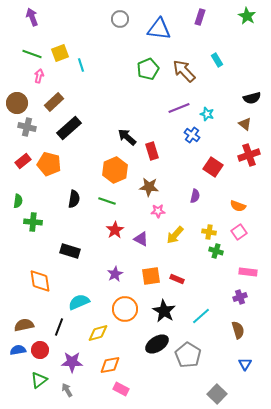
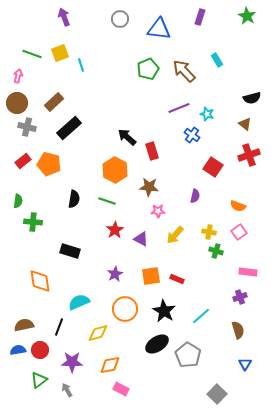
purple arrow at (32, 17): moved 32 px right
pink arrow at (39, 76): moved 21 px left
orange hexagon at (115, 170): rotated 10 degrees counterclockwise
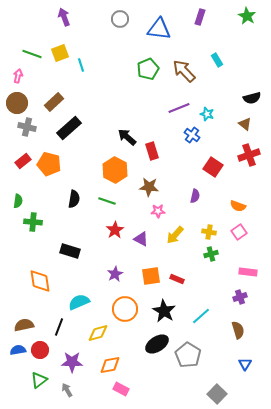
green cross at (216, 251): moved 5 px left, 3 px down; rotated 32 degrees counterclockwise
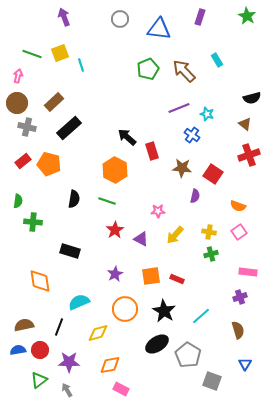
red square at (213, 167): moved 7 px down
brown star at (149, 187): moved 33 px right, 19 px up
purple star at (72, 362): moved 3 px left
gray square at (217, 394): moved 5 px left, 13 px up; rotated 24 degrees counterclockwise
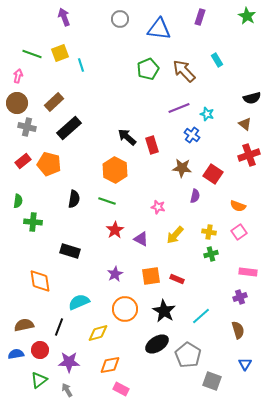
red rectangle at (152, 151): moved 6 px up
pink star at (158, 211): moved 4 px up; rotated 16 degrees clockwise
blue semicircle at (18, 350): moved 2 px left, 4 px down
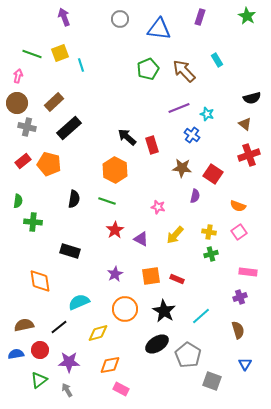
black line at (59, 327): rotated 30 degrees clockwise
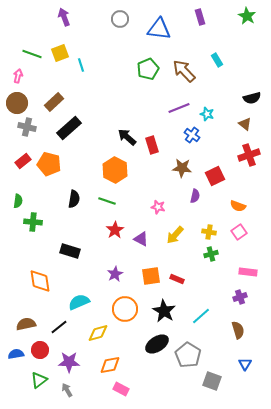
purple rectangle at (200, 17): rotated 35 degrees counterclockwise
red square at (213, 174): moved 2 px right, 2 px down; rotated 30 degrees clockwise
brown semicircle at (24, 325): moved 2 px right, 1 px up
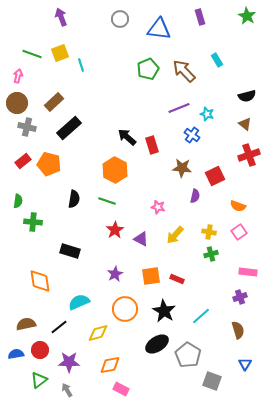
purple arrow at (64, 17): moved 3 px left
black semicircle at (252, 98): moved 5 px left, 2 px up
